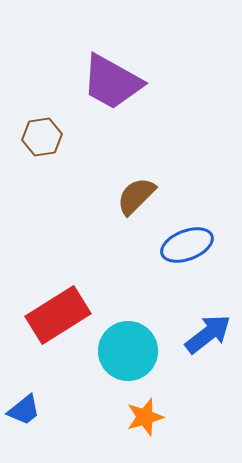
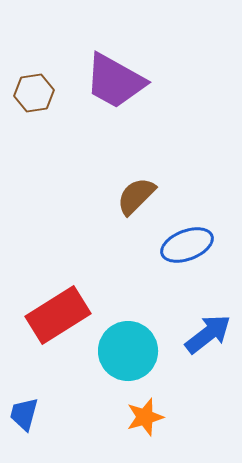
purple trapezoid: moved 3 px right, 1 px up
brown hexagon: moved 8 px left, 44 px up
blue trapezoid: moved 4 px down; rotated 144 degrees clockwise
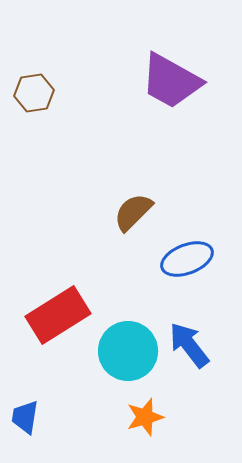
purple trapezoid: moved 56 px right
brown semicircle: moved 3 px left, 16 px down
blue ellipse: moved 14 px down
blue arrow: moved 19 px left, 11 px down; rotated 90 degrees counterclockwise
blue trapezoid: moved 1 px right, 3 px down; rotated 6 degrees counterclockwise
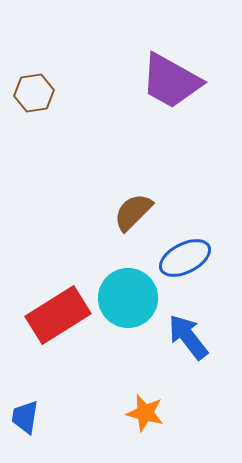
blue ellipse: moved 2 px left, 1 px up; rotated 6 degrees counterclockwise
blue arrow: moved 1 px left, 8 px up
cyan circle: moved 53 px up
orange star: moved 4 px up; rotated 30 degrees clockwise
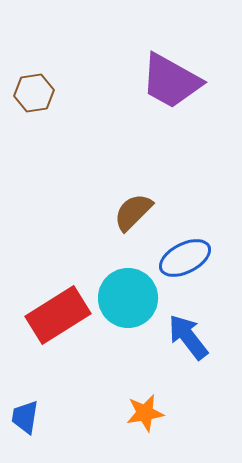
orange star: rotated 24 degrees counterclockwise
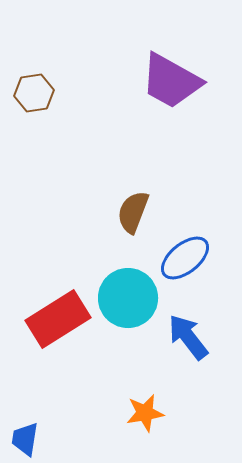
brown semicircle: rotated 24 degrees counterclockwise
blue ellipse: rotated 12 degrees counterclockwise
red rectangle: moved 4 px down
blue trapezoid: moved 22 px down
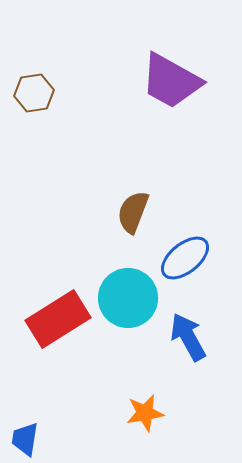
blue arrow: rotated 9 degrees clockwise
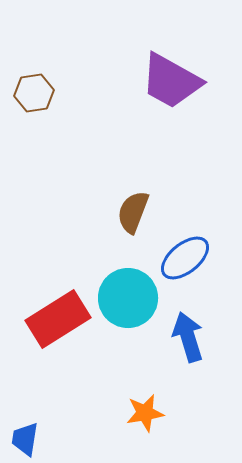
blue arrow: rotated 12 degrees clockwise
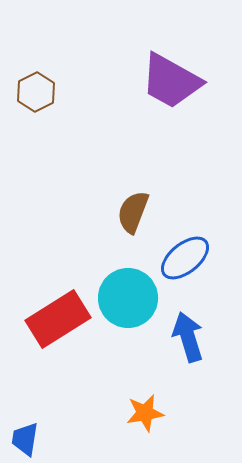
brown hexagon: moved 2 px right, 1 px up; rotated 18 degrees counterclockwise
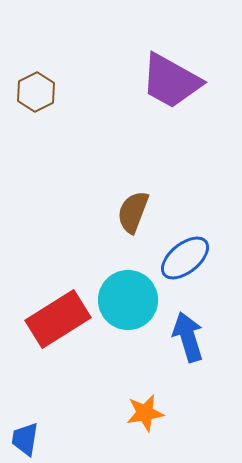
cyan circle: moved 2 px down
